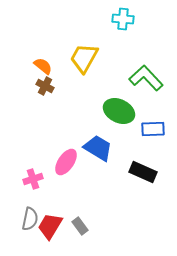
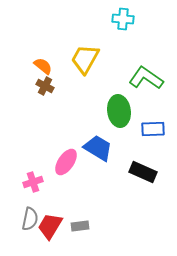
yellow trapezoid: moved 1 px right, 1 px down
green L-shape: rotated 12 degrees counterclockwise
green ellipse: rotated 56 degrees clockwise
pink cross: moved 3 px down
gray rectangle: rotated 60 degrees counterclockwise
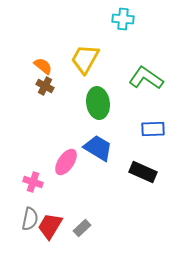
green ellipse: moved 21 px left, 8 px up
pink cross: rotated 36 degrees clockwise
gray rectangle: moved 2 px right, 2 px down; rotated 36 degrees counterclockwise
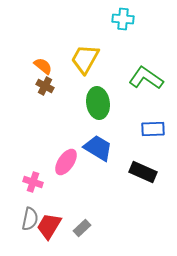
red trapezoid: moved 1 px left
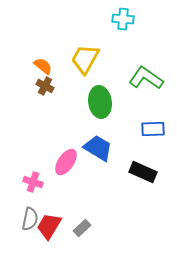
green ellipse: moved 2 px right, 1 px up
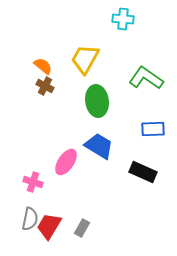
green ellipse: moved 3 px left, 1 px up
blue trapezoid: moved 1 px right, 2 px up
gray rectangle: rotated 18 degrees counterclockwise
